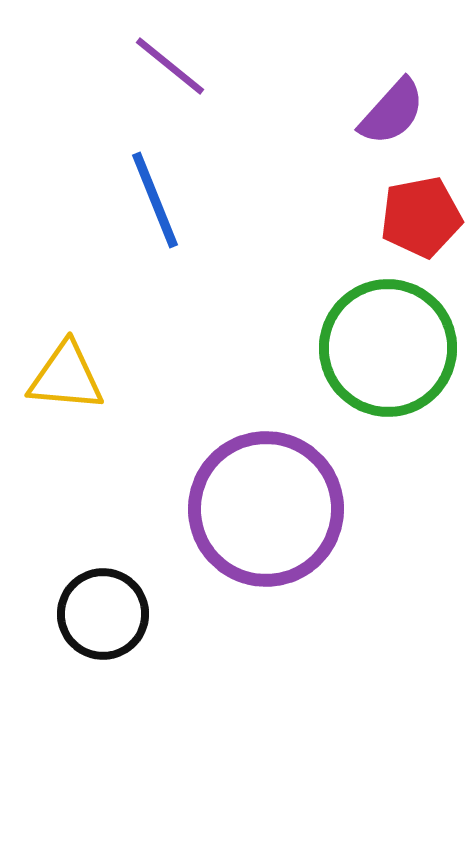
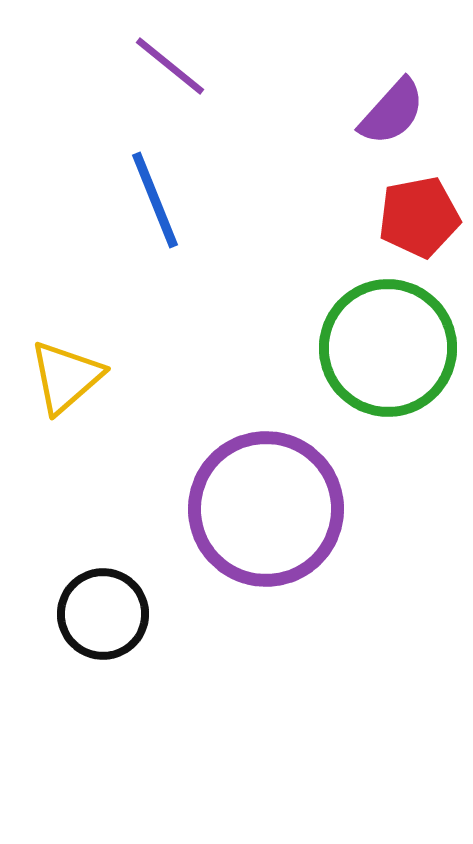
red pentagon: moved 2 px left
yellow triangle: rotated 46 degrees counterclockwise
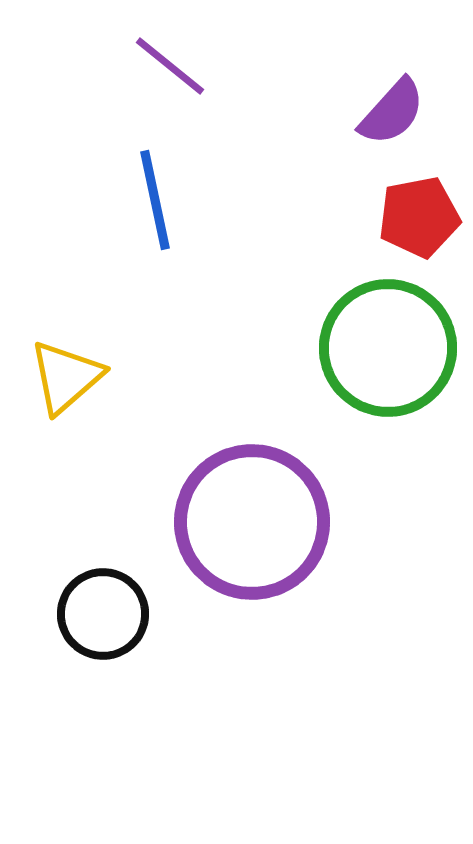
blue line: rotated 10 degrees clockwise
purple circle: moved 14 px left, 13 px down
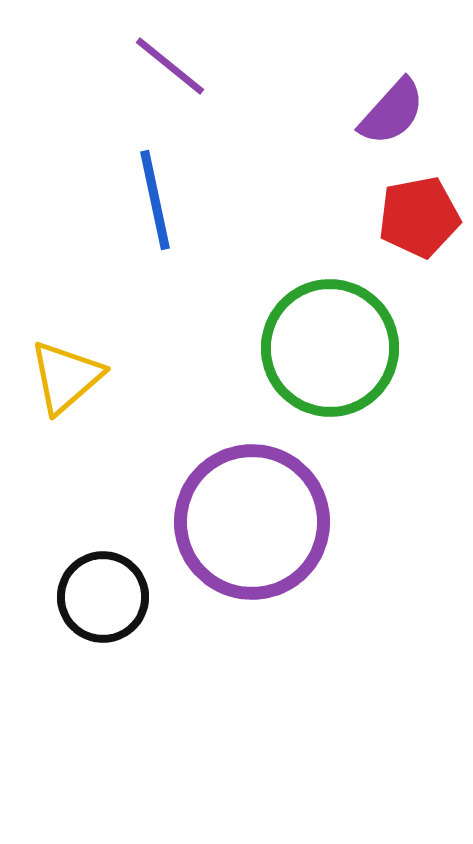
green circle: moved 58 px left
black circle: moved 17 px up
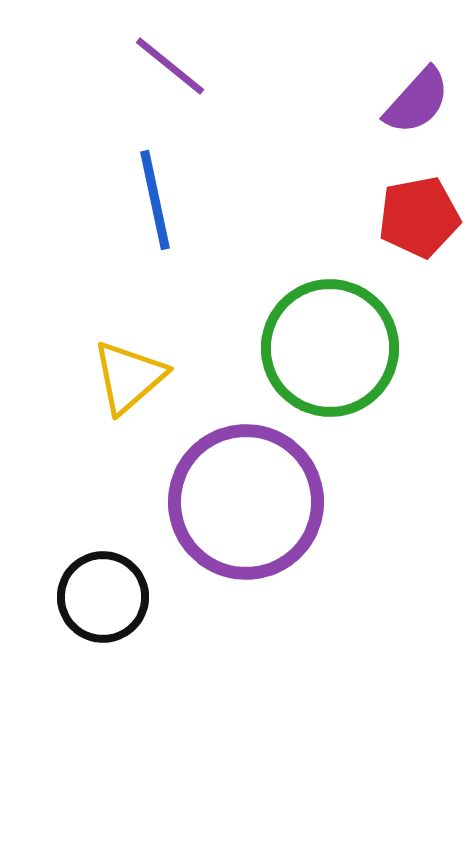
purple semicircle: moved 25 px right, 11 px up
yellow triangle: moved 63 px right
purple circle: moved 6 px left, 20 px up
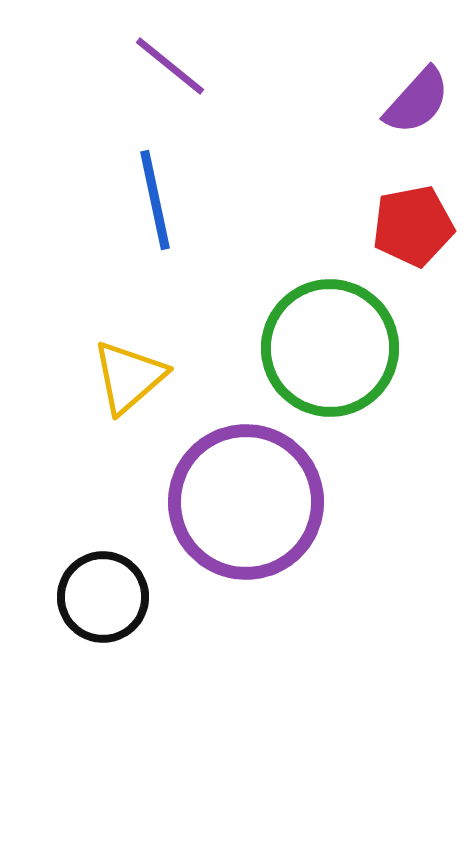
red pentagon: moved 6 px left, 9 px down
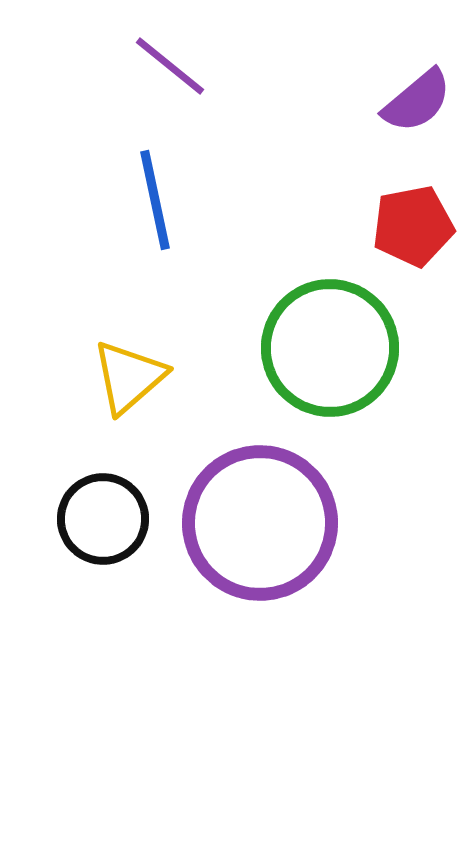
purple semicircle: rotated 8 degrees clockwise
purple circle: moved 14 px right, 21 px down
black circle: moved 78 px up
